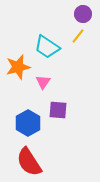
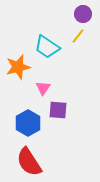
pink triangle: moved 6 px down
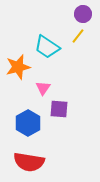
purple square: moved 1 px right, 1 px up
red semicircle: rotated 48 degrees counterclockwise
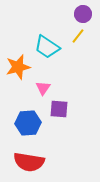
blue hexagon: rotated 25 degrees clockwise
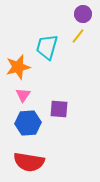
cyan trapezoid: rotated 72 degrees clockwise
pink triangle: moved 20 px left, 7 px down
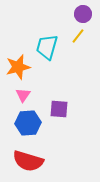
red semicircle: moved 1 px left, 1 px up; rotated 8 degrees clockwise
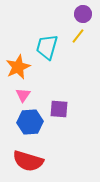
orange star: rotated 10 degrees counterclockwise
blue hexagon: moved 2 px right, 1 px up
